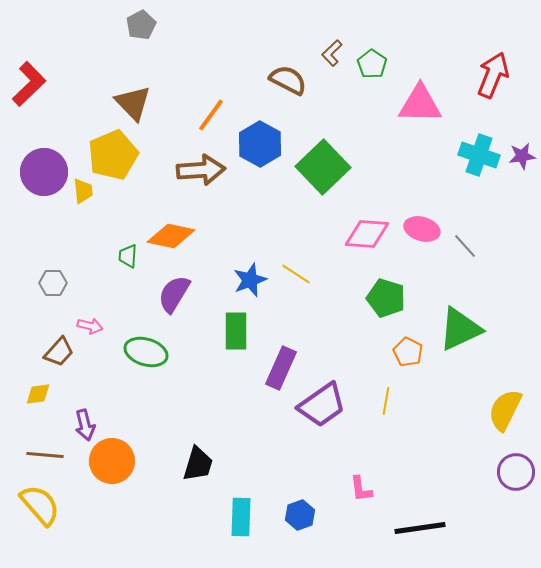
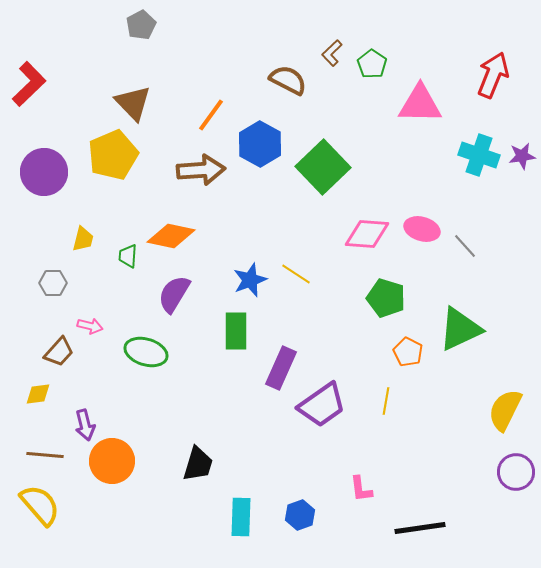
yellow trapezoid at (83, 191): moved 48 px down; rotated 20 degrees clockwise
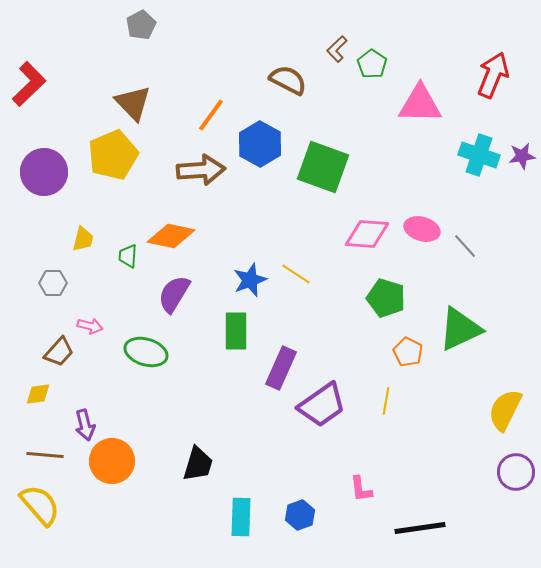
brown L-shape at (332, 53): moved 5 px right, 4 px up
green square at (323, 167): rotated 26 degrees counterclockwise
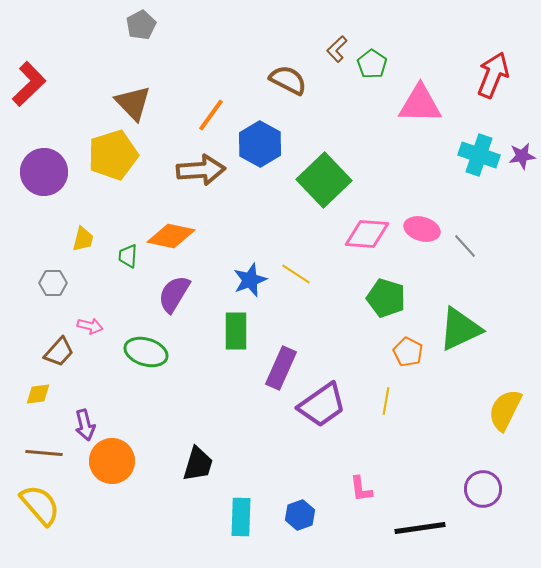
yellow pentagon at (113, 155): rotated 6 degrees clockwise
green square at (323, 167): moved 1 px right, 13 px down; rotated 26 degrees clockwise
brown line at (45, 455): moved 1 px left, 2 px up
purple circle at (516, 472): moved 33 px left, 17 px down
